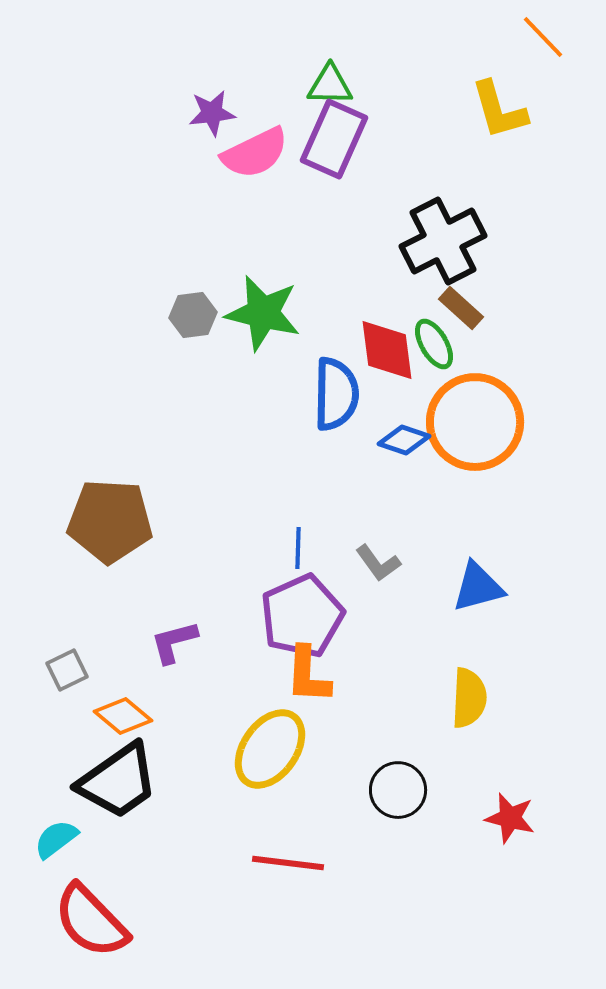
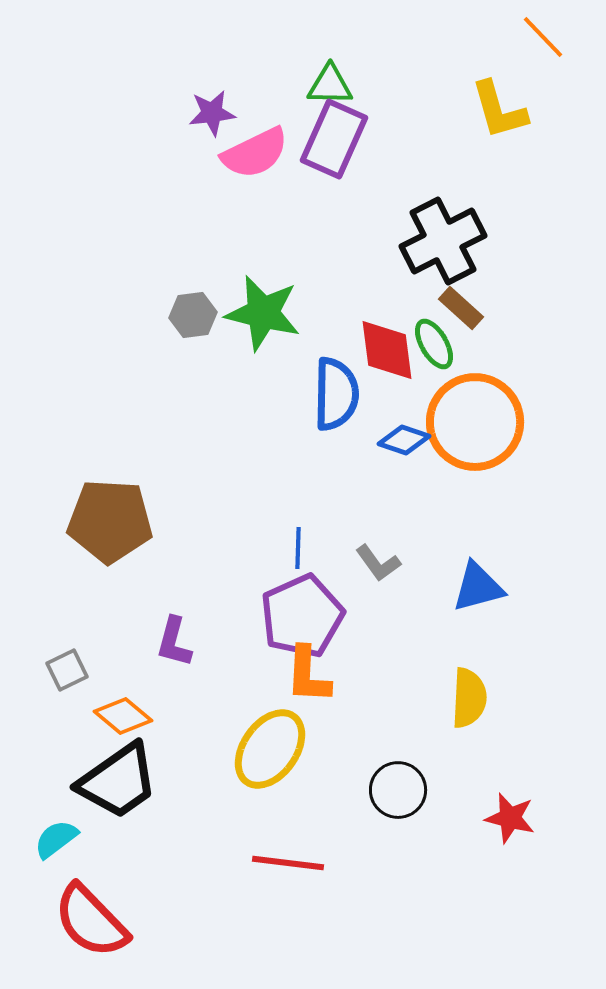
purple L-shape: rotated 60 degrees counterclockwise
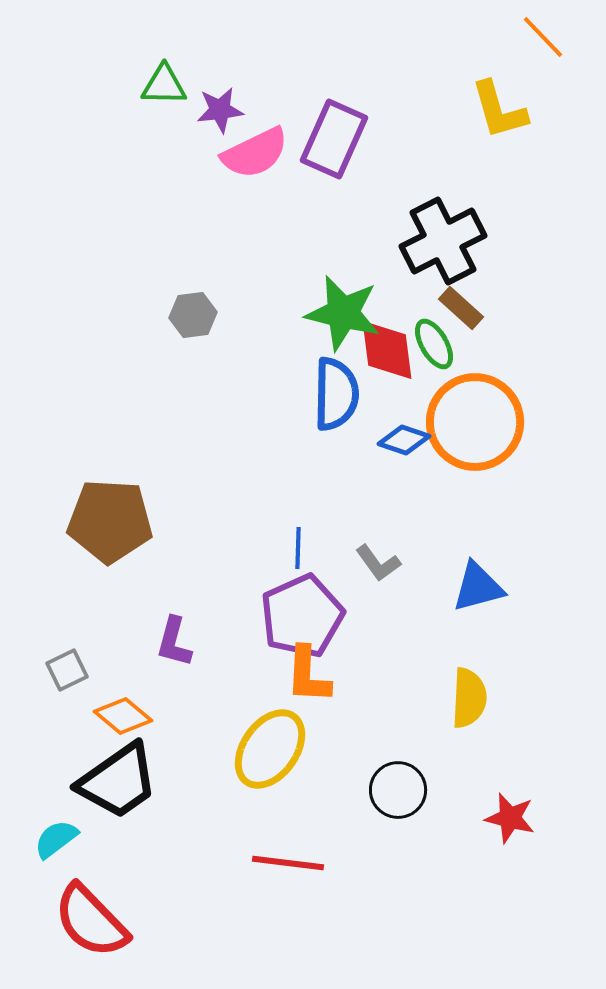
green triangle: moved 166 px left
purple star: moved 8 px right, 3 px up
green star: moved 80 px right
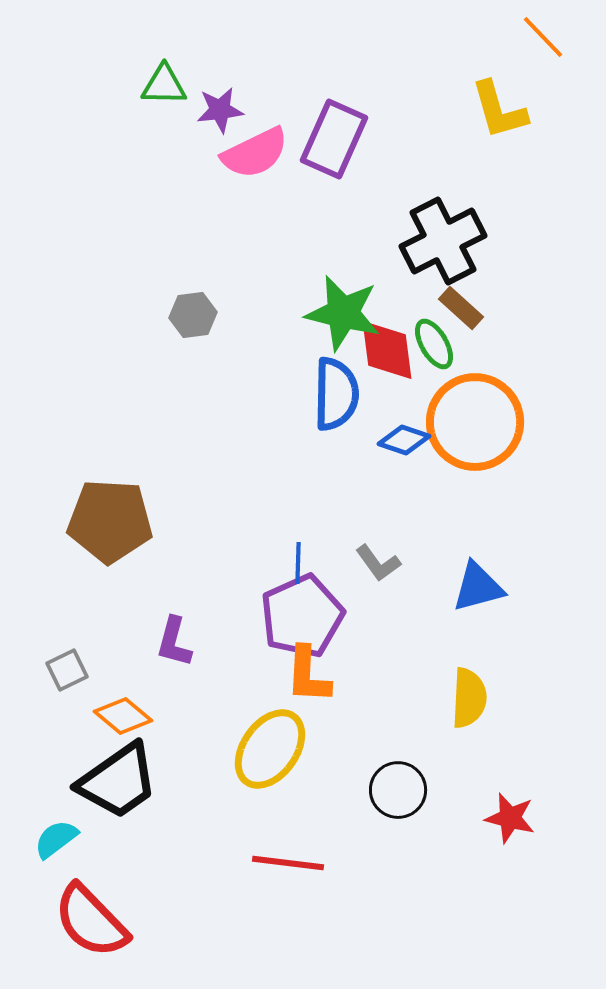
blue line: moved 15 px down
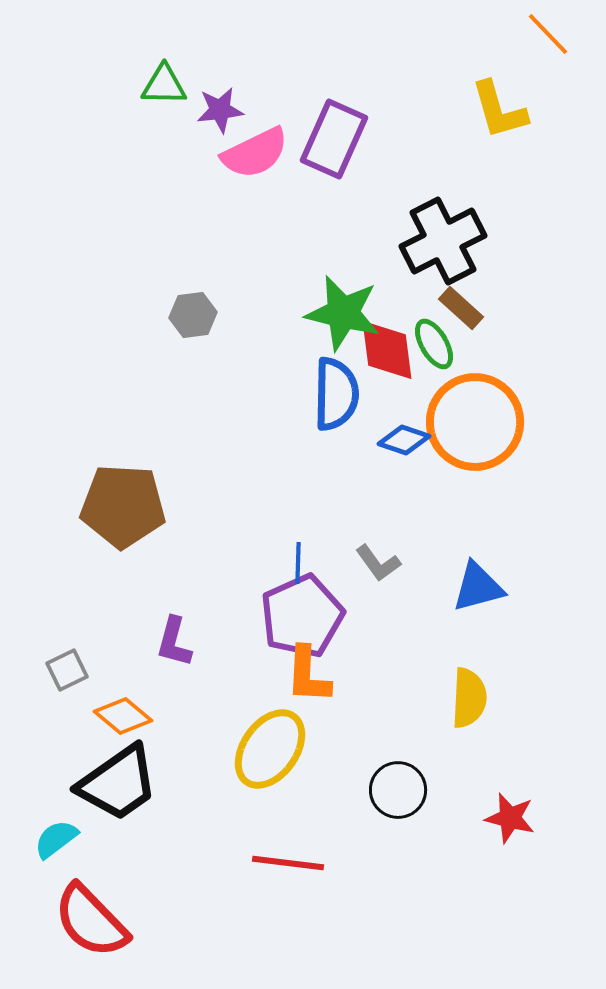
orange line: moved 5 px right, 3 px up
brown pentagon: moved 13 px right, 15 px up
black trapezoid: moved 2 px down
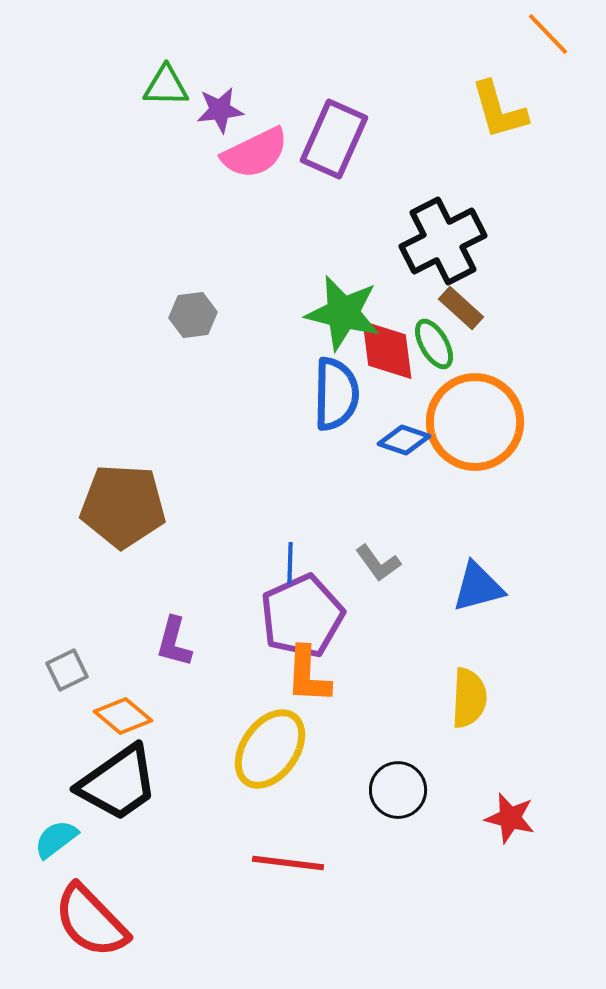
green triangle: moved 2 px right, 1 px down
blue line: moved 8 px left
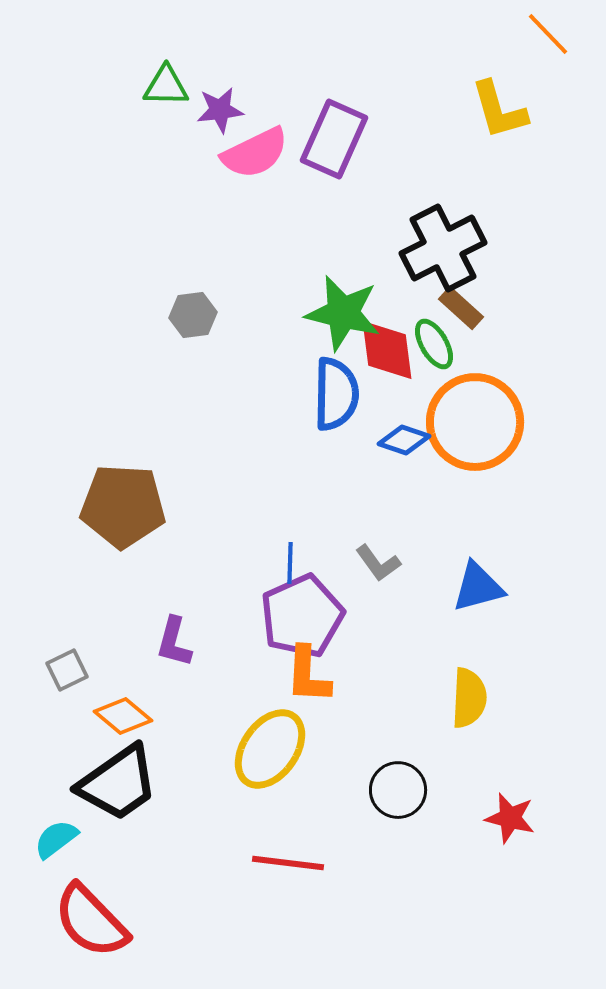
black cross: moved 7 px down
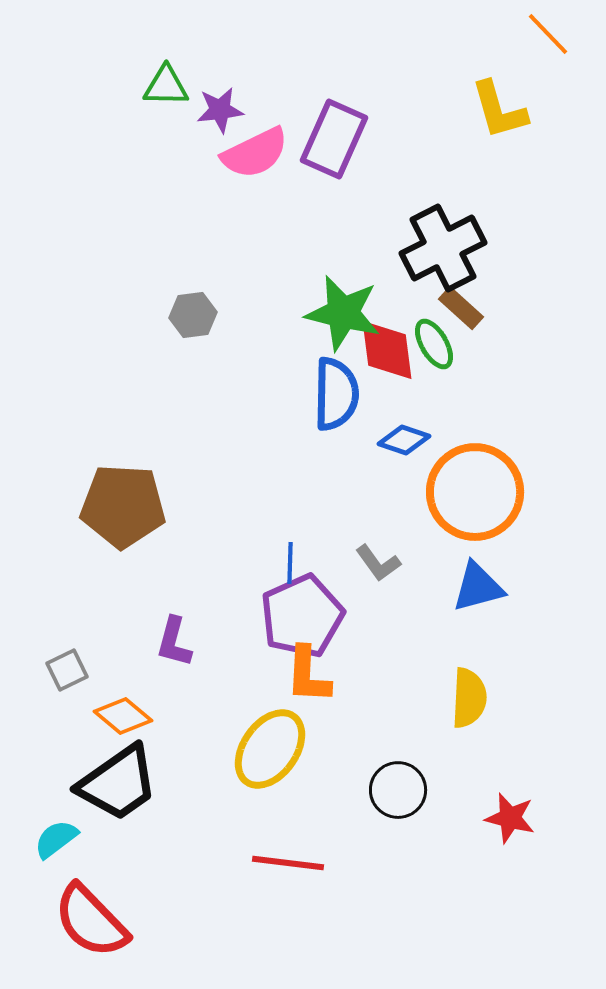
orange circle: moved 70 px down
